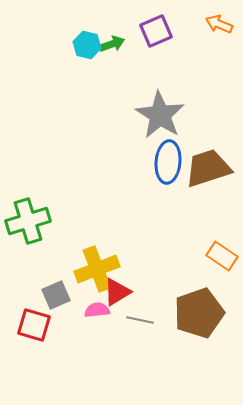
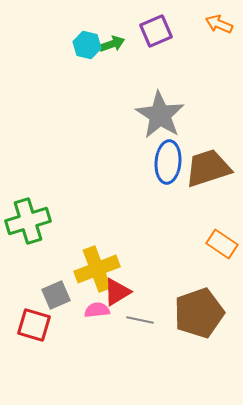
orange rectangle: moved 12 px up
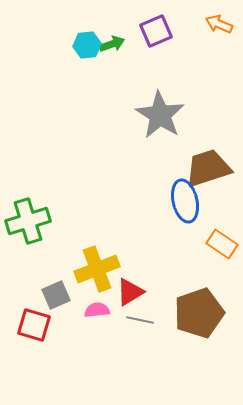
cyan hexagon: rotated 20 degrees counterclockwise
blue ellipse: moved 17 px right, 39 px down; rotated 18 degrees counterclockwise
red triangle: moved 13 px right
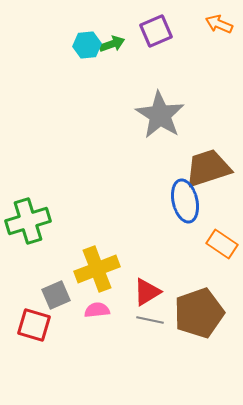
red triangle: moved 17 px right
gray line: moved 10 px right
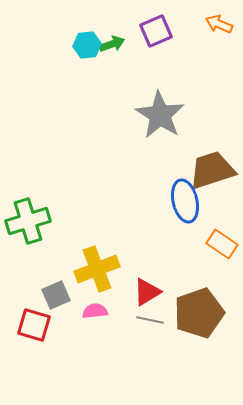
brown trapezoid: moved 4 px right, 2 px down
pink semicircle: moved 2 px left, 1 px down
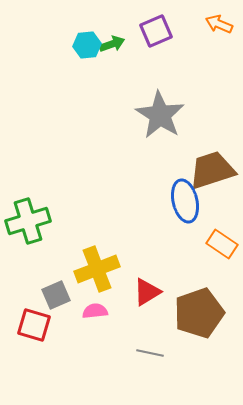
gray line: moved 33 px down
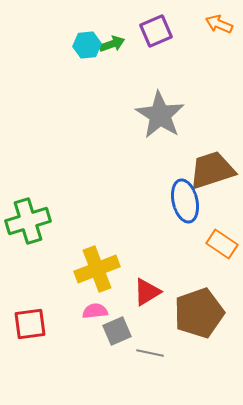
gray square: moved 61 px right, 36 px down
red square: moved 4 px left, 1 px up; rotated 24 degrees counterclockwise
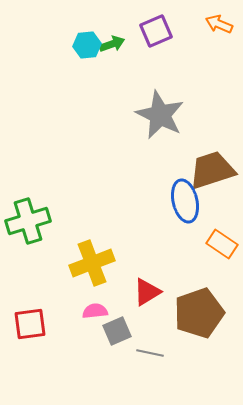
gray star: rotated 6 degrees counterclockwise
yellow cross: moved 5 px left, 6 px up
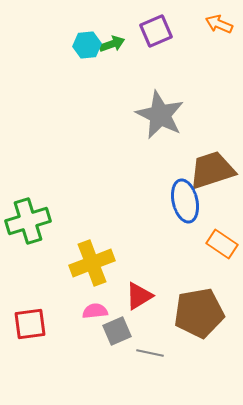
red triangle: moved 8 px left, 4 px down
brown pentagon: rotated 9 degrees clockwise
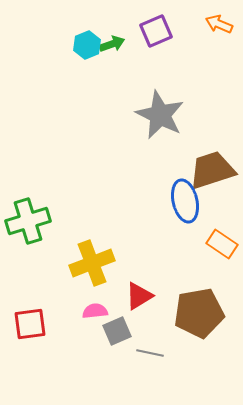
cyan hexagon: rotated 16 degrees counterclockwise
